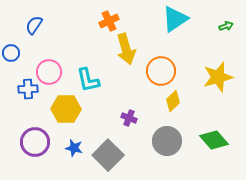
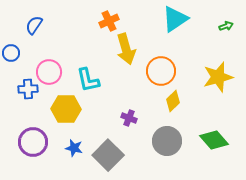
purple circle: moved 2 px left
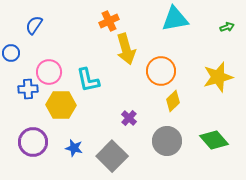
cyan triangle: rotated 24 degrees clockwise
green arrow: moved 1 px right, 1 px down
yellow hexagon: moved 5 px left, 4 px up
purple cross: rotated 21 degrees clockwise
gray square: moved 4 px right, 1 px down
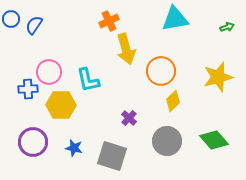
blue circle: moved 34 px up
gray square: rotated 28 degrees counterclockwise
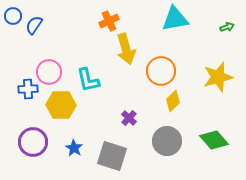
blue circle: moved 2 px right, 3 px up
blue star: rotated 18 degrees clockwise
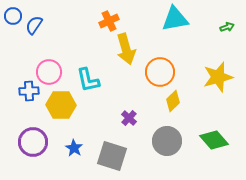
orange circle: moved 1 px left, 1 px down
blue cross: moved 1 px right, 2 px down
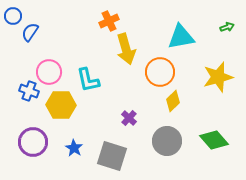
cyan triangle: moved 6 px right, 18 px down
blue semicircle: moved 4 px left, 7 px down
blue cross: rotated 24 degrees clockwise
